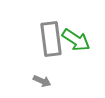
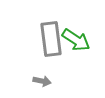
gray arrow: rotated 12 degrees counterclockwise
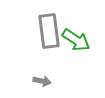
gray rectangle: moved 2 px left, 8 px up
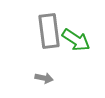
gray arrow: moved 2 px right, 3 px up
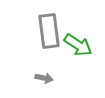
green arrow: moved 2 px right, 5 px down
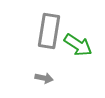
gray rectangle: rotated 16 degrees clockwise
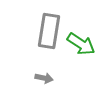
green arrow: moved 3 px right, 1 px up
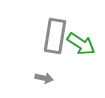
gray rectangle: moved 6 px right, 5 px down
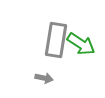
gray rectangle: moved 1 px right, 4 px down
